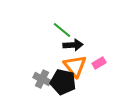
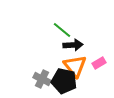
black pentagon: moved 1 px right, 1 px up
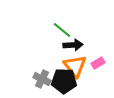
pink rectangle: moved 1 px left
black pentagon: rotated 10 degrees counterclockwise
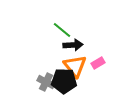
gray cross: moved 4 px right, 3 px down
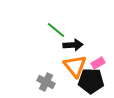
green line: moved 6 px left
black pentagon: moved 27 px right
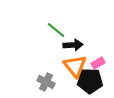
black pentagon: moved 1 px left
